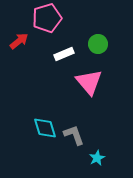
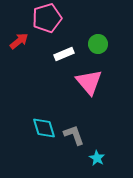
cyan diamond: moved 1 px left
cyan star: rotated 14 degrees counterclockwise
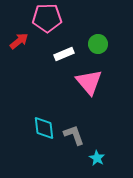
pink pentagon: rotated 16 degrees clockwise
cyan diamond: rotated 10 degrees clockwise
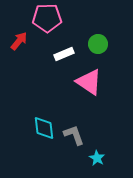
red arrow: rotated 12 degrees counterclockwise
pink triangle: rotated 16 degrees counterclockwise
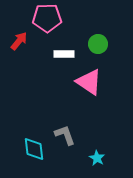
white rectangle: rotated 24 degrees clockwise
cyan diamond: moved 10 px left, 21 px down
gray L-shape: moved 9 px left
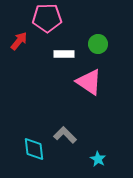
gray L-shape: rotated 25 degrees counterclockwise
cyan star: moved 1 px right, 1 px down
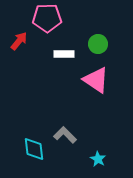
pink triangle: moved 7 px right, 2 px up
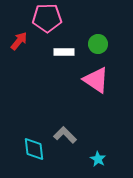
white rectangle: moved 2 px up
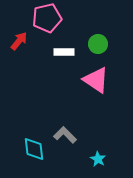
pink pentagon: rotated 12 degrees counterclockwise
